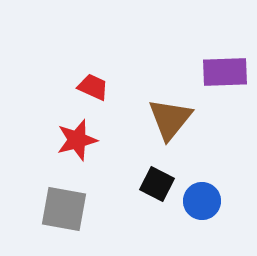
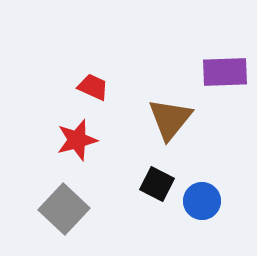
gray square: rotated 33 degrees clockwise
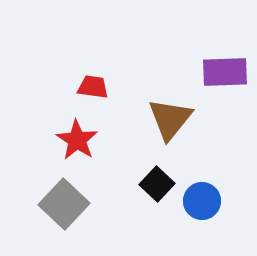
red trapezoid: rotated 16 degrees counterclockwise
red star: rotated 24 degrees counterclockwise
black square: rotated 16 degrees clockwise
gray square: moved 5 px up
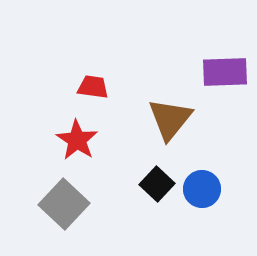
blue circle: moved 12 px up
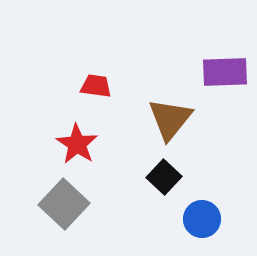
red trapezoid: moved 3 px right, 1 px up
red star: moved 4 px down
black square: moved 7 px right, 7 px up
blue circle: moved 30 px down
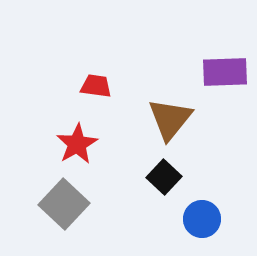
red star: rotated 9 degrees clockwise
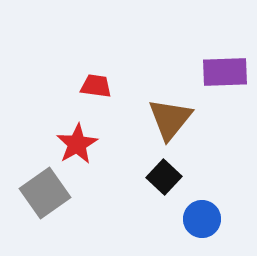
gray square: moved 19 px left, 11 px up; rotated 12 degrees clockwise
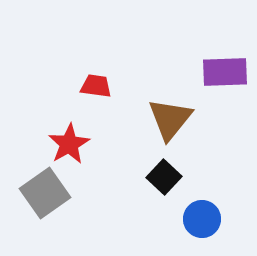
red star: moved 8 px left
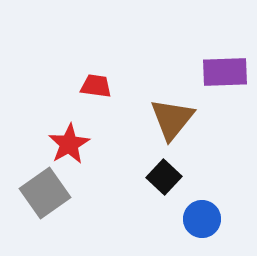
brown triangle: moved 2 px right
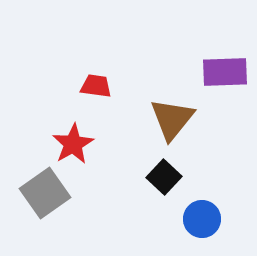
red star: moved 4 px right
